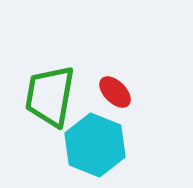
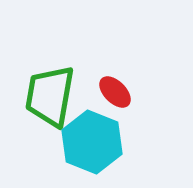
cyan hexagon: moved 3 px left, 3 px up
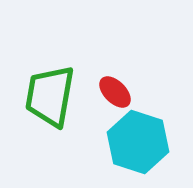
cyan hexagon: moved 46 px right; rotated 4 degrees counterclockwise
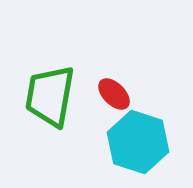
red ellipse: moved 1 px left, 2 px down
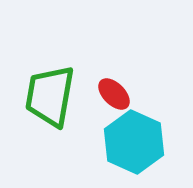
cyan hexagon: moved 4 px left; rotated 6 degrees clockwise
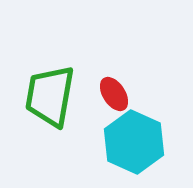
red ellipse: rotated 12 degrees clockwise
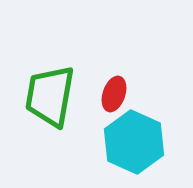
red ellipse: rotated 52 degrees clockwise
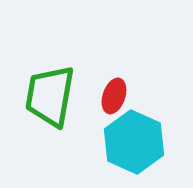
red ellipse: moved 2 px down
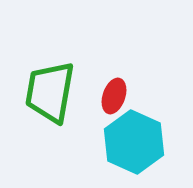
green trapezoid: moved 4 px up
